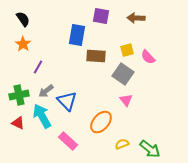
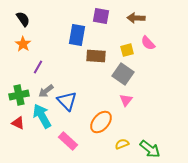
pink semicircle: moved 14 px up
pink triangle: rotated 16 degrees clockwise
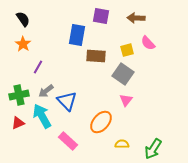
red triangle: rotated 48 degrees counterclockwise
yellow semicircle: rotated 24 degrees clockwise
green arrow: moved 3 px right; rotated 85 degrees clockwise
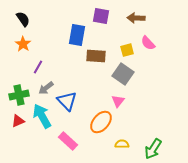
gray arrow: moved 3 px up
pink triangle: moved 8 px left, 1 px down
red triangle: moved 2 px up
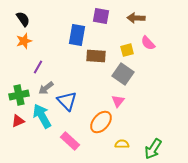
orange star: moved 1 px right, 3 px up; rotated 21 degrees clockwise
pink rectangle: moved 2 px right
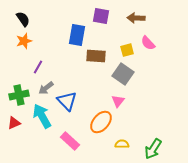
red triangle: moved 4 px left, 2 px down
